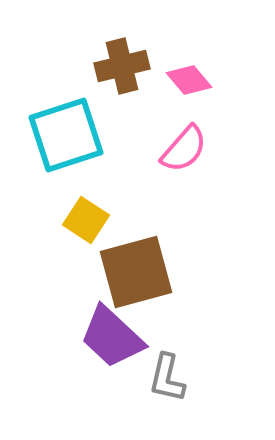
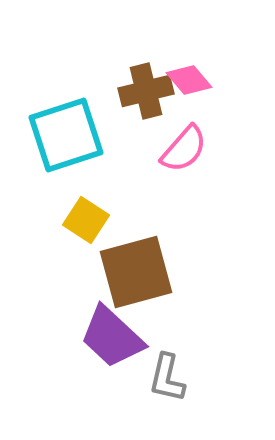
brown cross: moved 24 px right, 25 px down
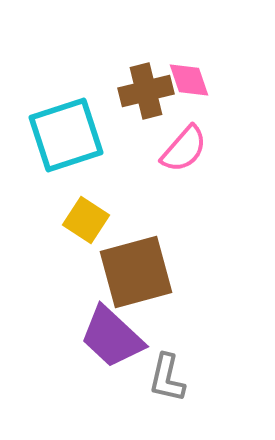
pink diamond: rotated 21 degrees clockwise
